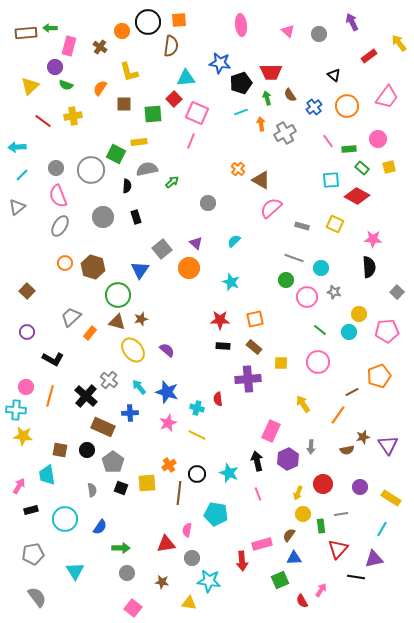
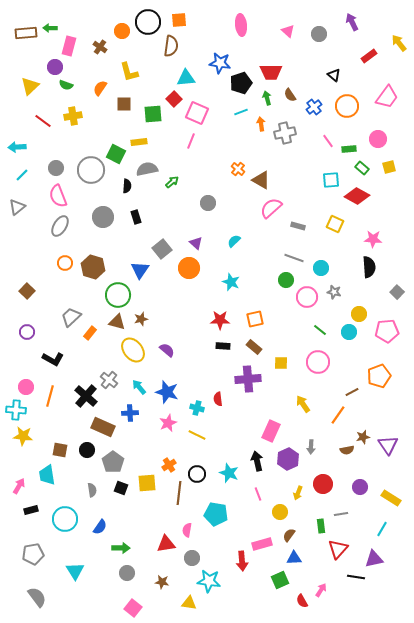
gray cross at (285, 133): rotated 15 degrees clockwise
gray rectangle at (302, 226): moved 4 px left
yellow circle at (303, 514): moved 23 px left, 2 px up
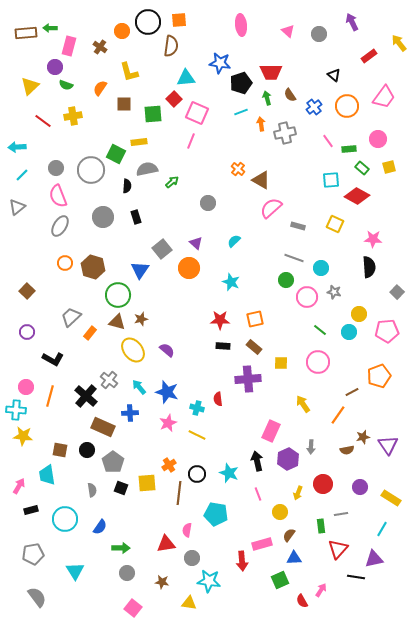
pink trapezoid at (387, 97): moved 3 px left
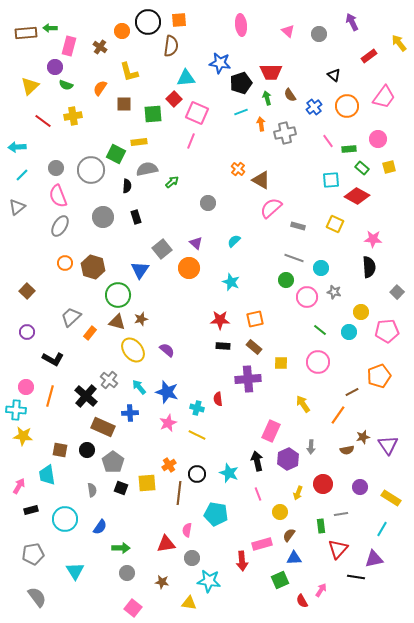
yellow circle at (359, 314): moved 2 px right, 2 px up
